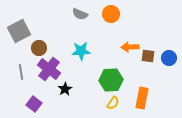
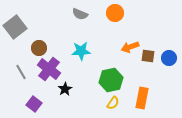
orange circle: moved 4 px right, 1 px up
gray square: moved 4 px left, 4 px up; rotated 10 degrees counterclockwise
orange arrow: rotated 18 degrees counterclockwise
gray line: rotated 21 degrees counterclockwise
green hexagon: rotated 10 degrees counterclockwise
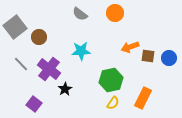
gray semicircle: rotated 14 degrees clockwise
brown circle: moved 11 px up
gray line: moved 8 px up; rotated 14 degrees counterclockwise
orange rectangle: moved 1 px right; rotated 15 degrees clockwise
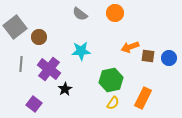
gray line: rotated 49 degrees clockwise
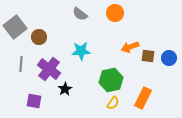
purple square: moved 3 px up; rotated 28 degrees counterclockwise
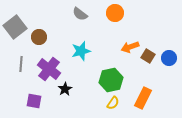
cyan star: rotated 12 degrees counterclockwise
brown square: rotated 24 degrees clockwise
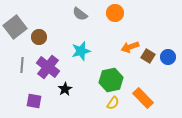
blue circle: moved 1 px left, 1 px up
gray line: moved 1 px right, 1 px down
purple cross: moved 1 px left, 2 px up
orange rectangle: rotated 70 degrees counterclockwise
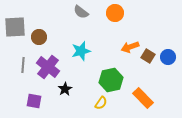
gray semicircle: moved 1 px right, 2 px up
gray square: rotated 35 degrees clockwise
gray line: moved 1 px right
yellow semicircle: moved 12 px left
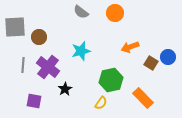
brown square: moved 3 px right, 7 px down
